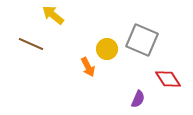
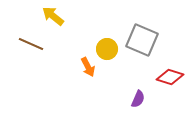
yellow arrow: moved 1 px down
red diamond: moved 2 px right, 2 px up; rotated 40 degrees counterclockwise
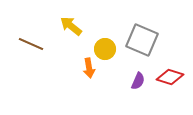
yellow arrow: moved 18 px right, 10 px down
yellow circle: moved 2 px left
orange arrow: moved 1 px right, 1 px down; rotated 18 degrees clockwise
purple semicircle: moved 18 px up
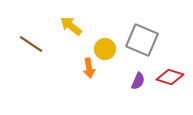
brown line: rotated 10 degrees clockwise
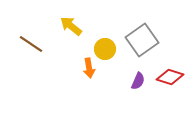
gray square: rotated 32 degrees clockwise
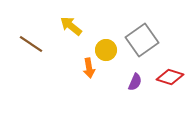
yellow circle: moved 1 px right, 1 px down
purple semicircle: moved 3 px left, 1 px down
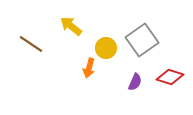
yellow circle: moved 2 px up
orange arrow: rotated 24 degrees clockwise
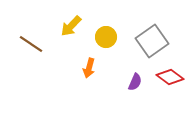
yellow arrow: rotated 85 degrees counterclockwise
gray square: moved 10 px right, 1 px down
yellow circle: moved 11 px up
red diamond: rotated 20 degrees clockwise
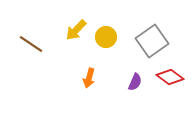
yellow arrow: moved 5 px right, 4 px down
orange arrow: moved 10 px down
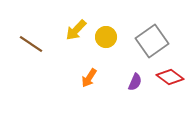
orange arrow: rotated 18 degrees clockwise
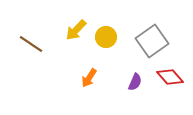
red diamond: rotated 12 degrees clockwise
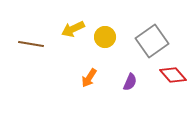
yellow arrow: moved 3 px left, 1 px up; rotated 20 degrees clockwise
yellow circle: moved 1 px left
brown line: rotated 25 degrees counterclockwise
red diamond: moved 3 px right, 2 px up
purple semicircle: moved 5 px left
